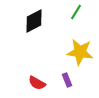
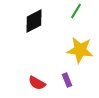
green line: moved 1 px up
yellow star: moved 2 px up
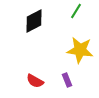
red semicircle: moved 2 px left, 2 px up
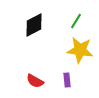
green line: moved 10 px down
black diamond: moved 4 px down
purple rectangle: rotated 16 degrees clockwise
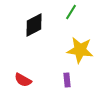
green line: moved 5 px left, 9 px up
red semicircle: moved 12 px left, 1 px up
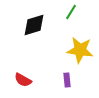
black diamond: rotated 10 degrees clockwise
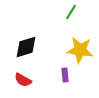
black diamond: moved 8 px left, 22 px down
purple rectangle: moved 2 px left, 5 px up
